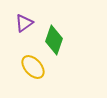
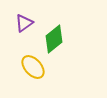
green diamond: moved 1 px up; rotated 32 degrees clockwise
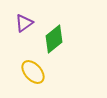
yellow ellipse: moved 5 px down
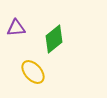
purple triangle: moved 8 px left, 5 px down; rotated 30 degrees clockwise
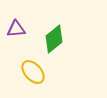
purple triangle: moved 1 px down
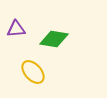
green diamond: rotated 48 degrees clockwise
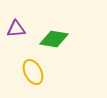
yellow ellipse: rotated 15 degrees clockwise
